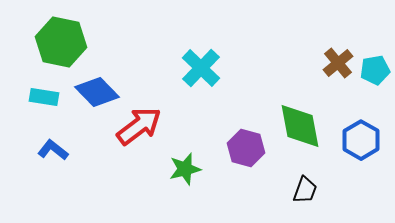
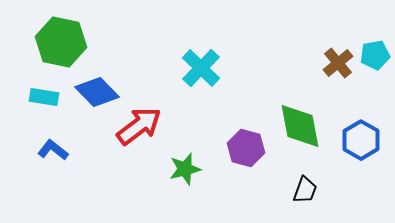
cyan pentagon: moved 15 px up
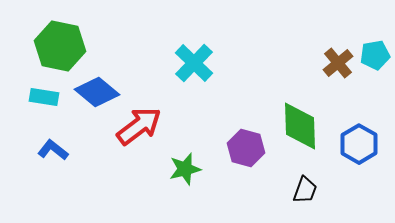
green hexagon: moved 1 px left, 4 px down
cyan cross: moved 7 px left, 5 px up
blue diamond: rotated 6 degrees counterclockwise
green diamond: rotated 9 degrees clockwise
blue hexagon: moved 2 px left, 4 px down
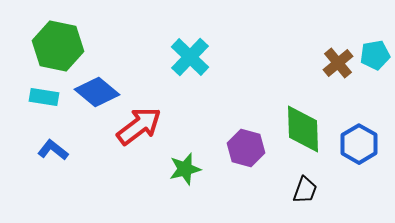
green hexagon: moved 2 px left
cyan cross: moved 4 px left, 6 px up
green diamond: moved 3 px right, 3 px down
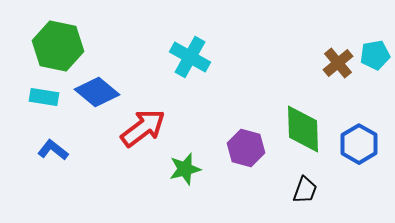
cyan cross: rotated 15 degrees counterclockwise
red arrow: moved 4 px right, 2 px down
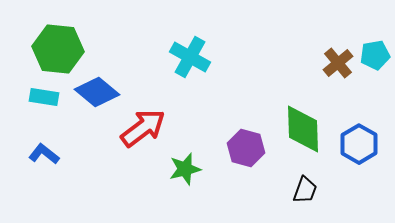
green hexagon: moved 3 px down; rotated 6 degrees counterclockwise
blue L-shape: moved 9 px left, 4 px down
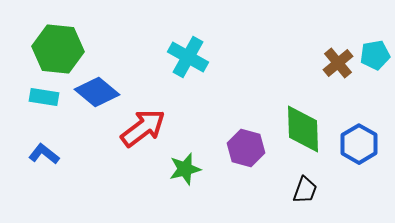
cyan cross: moved 2 px left
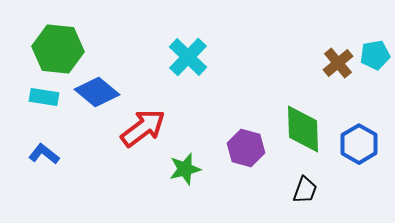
cyan cross: rotated 15 degrees clockwise
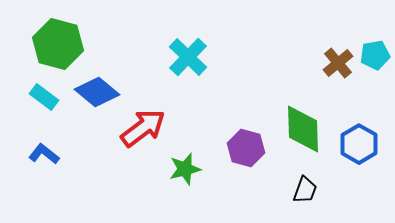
green hexagon: moved 5 px up; rotated 9 degrees clockwise
cyan rectangle: rotated 28 degrees clockwise
